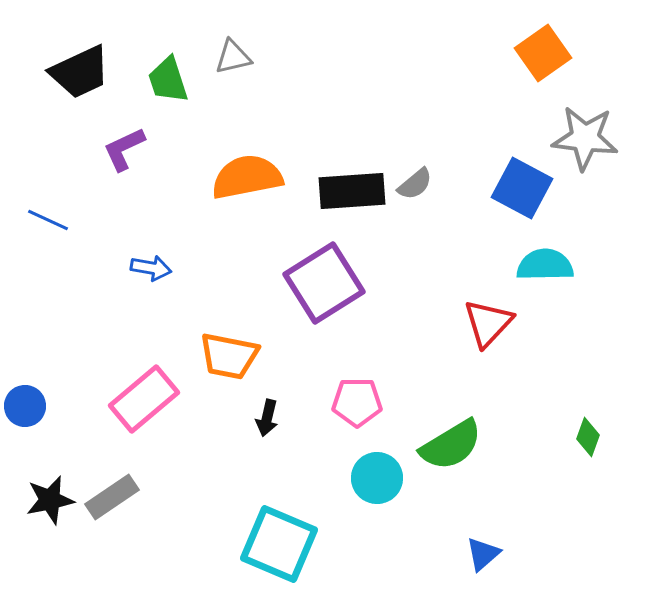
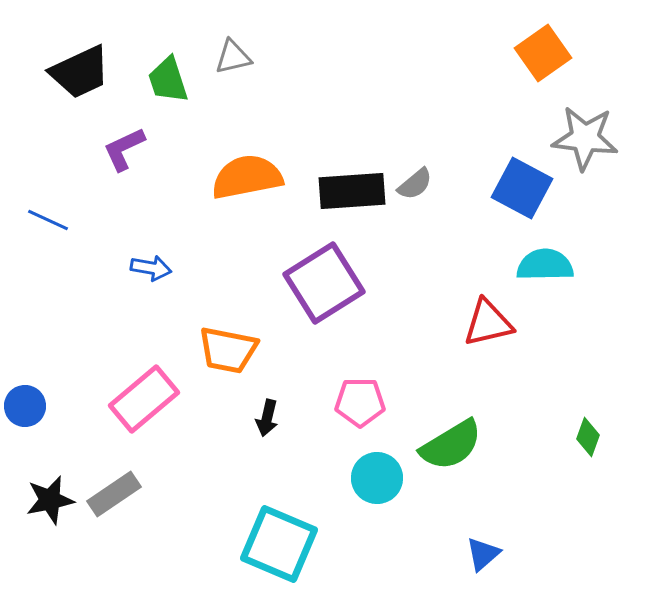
red triangle: rotated 34 degrees clockwise
orange trapezoid: moved 1 px left, 6 px up
pink pentagon: moved 3 px right
gray rectangle: moved 2 px right, 3 px up
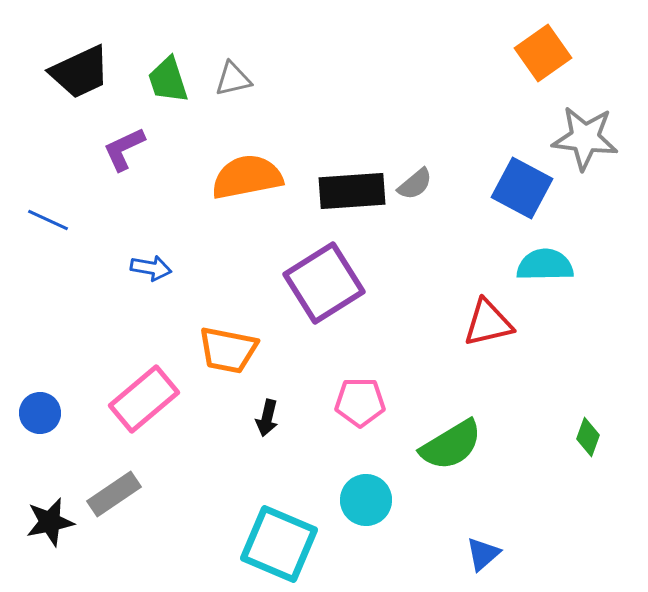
gray triangle: moved 22 px down
blue circle: moved 15 px right, 7 px down
cyan circle: moved 11 px left, 22 px down
black star: moved 22 px down
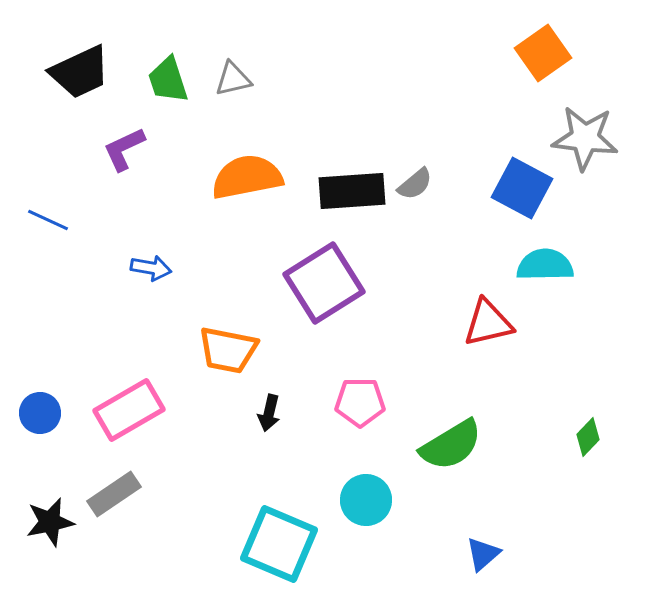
pink rectangle: moved 15 px left, 11 px down; rotated 10 degrees clockwise
black arrow: moved 2 px right, 5 px up
green diamond: rotated 24 degrees clockwise
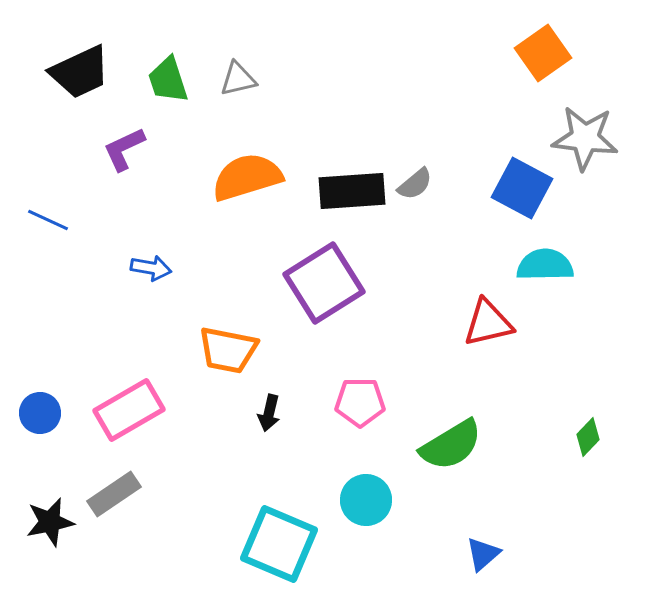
gray triangle: moved 5 px right
orange semicircle: rotated 6 degrees counterclockwise
